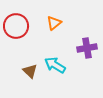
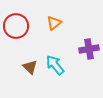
purple cross: moved 2 px right, 1 px down
cyan arrow: rotated 20 degrees clockwise
brown triangle: moved 4 px up
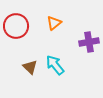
purple cross: moved 7 px up
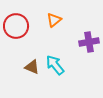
orange triangle: moved 3 px up
brown triangle: moved 2 px right; rotated 21 degrees counterclockwise
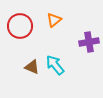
red circle: moved 4 px right
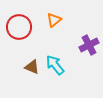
red circle: moved 1 px left, 1 px down
purple cross: moved 3 px down; rotated 18 degrees counterclockwise
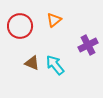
red circle: moved 1 px right, 1 px up
purple cross: moved 1 px left
brown triangle: moved 4 px up
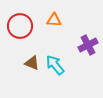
orange triangle: rotated 42 degrees clockwise
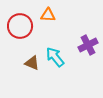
orange triangle: moved 6 px left, 5 px up
cyan arrow: moved 8 px up
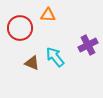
red circle: moved 2 px down
